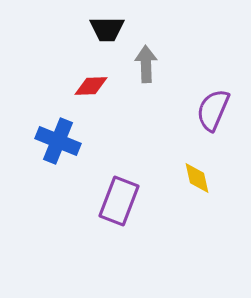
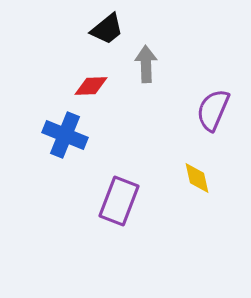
black trapezoid: rotated 39 degrees counterclockwise
blue cross: moved 7 px right, 6 px up
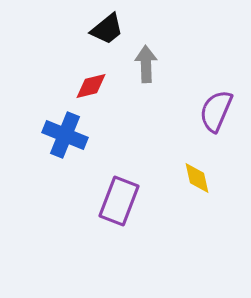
red diamond: rotated 12 degrees counterclockwise
purple semicircle: moved 3 px right, 1 px down
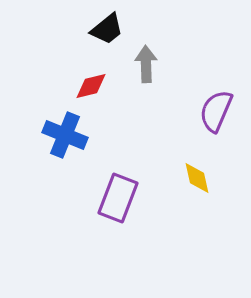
purple rectangle: moved 1 px left, 3 px up
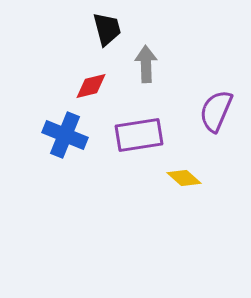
black trapezoid: rotated 66 degrees counterclockwise
yellow diamond: moved 13 px left; rotated 36 degrees counterclockwise
purple rectangle: moved 21 px right, 63 px up; rotated 60 degrees clockwise
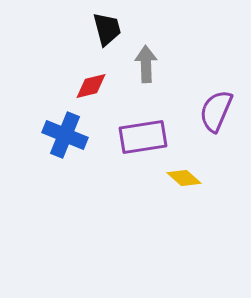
purple rectangle: moved 4 px right, 2 px down
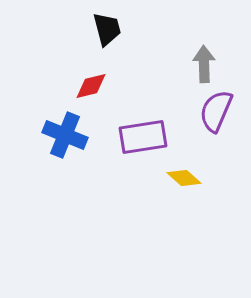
gray arrow: moved 58 px right
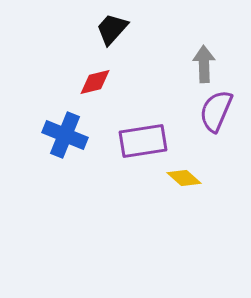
black trapezoid: moved 5 px right; rotated 123 degrees counterclockwise
red diamond: moved 4 px right, 4 px up
purple rectangle: moved 4 px down
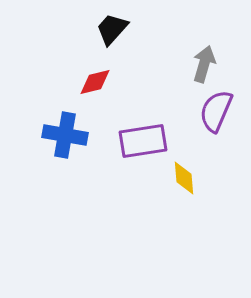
gray arrow: rotated 18 degrees clockwise
blue cross: rotated 12 degrees counterclockwise
yellow diamond: rotated 44 degrees clockwise
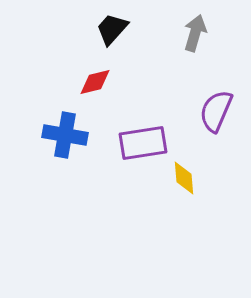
gray arrow: moved 9 px left, 31 px up
purple rectangle: moved 2 px down
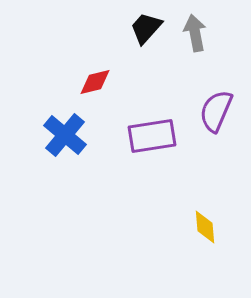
black trapezoid: moved 34 px right, 1 px up
gray arrow: rotated 27 degrees counterclockwise
blue cross: rotated 30 degrees clockwise
purple rectangle: moved 9 px right, 7 px up
yellow diamond: moved 21 px right, 49 px down
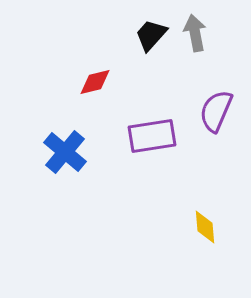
black trapezoid: moved 5 px right, 7 px down
blue cross: moved 17 px down
